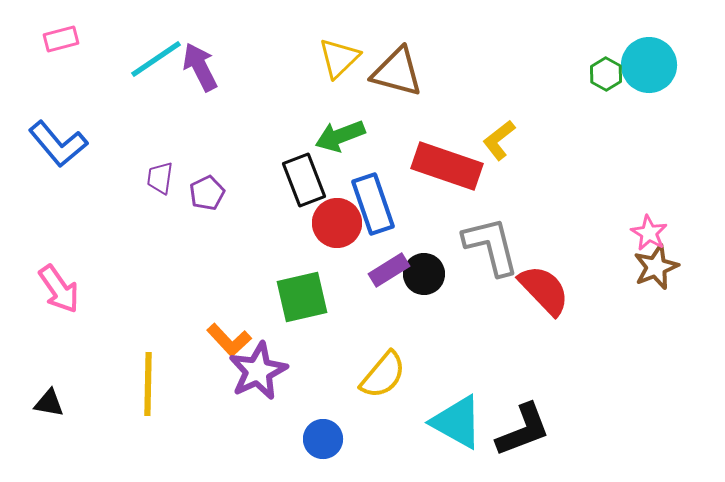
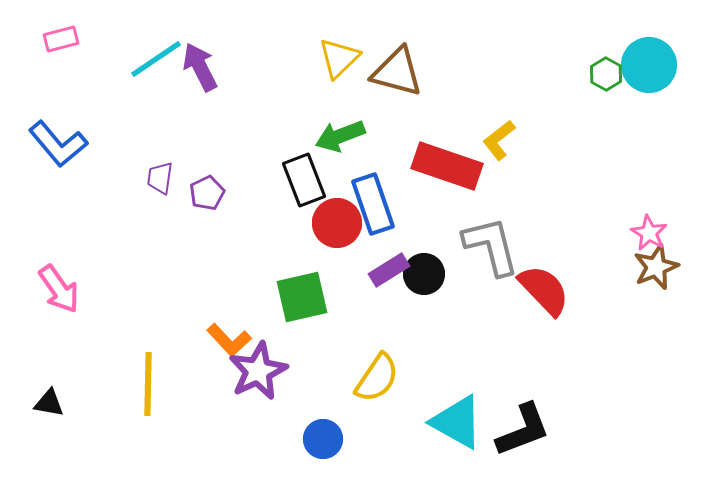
yellow semicircle: moved 6 px left, 3 px down; rotated 6 degrees counterclockwise
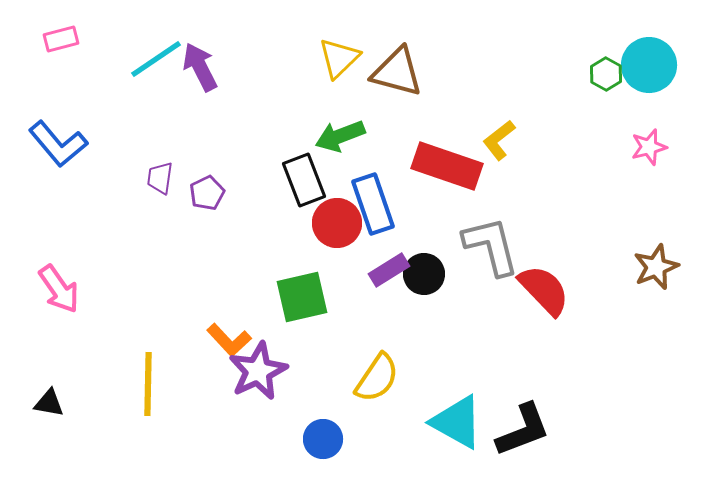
pink star: moved 86 px up; rotated 27 degrees clockwise
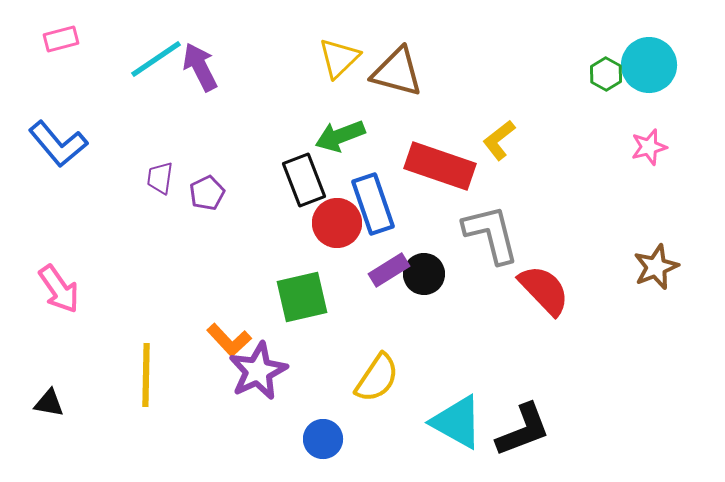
red rectangle: moved 7 px left
gray L-shape: moved 12 px up
yellow line: moved 2 px left, 9 px up
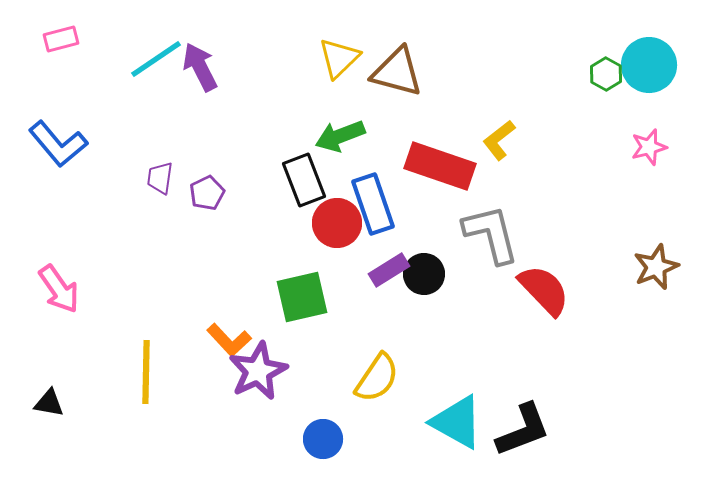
yellow line: moved 3 px up
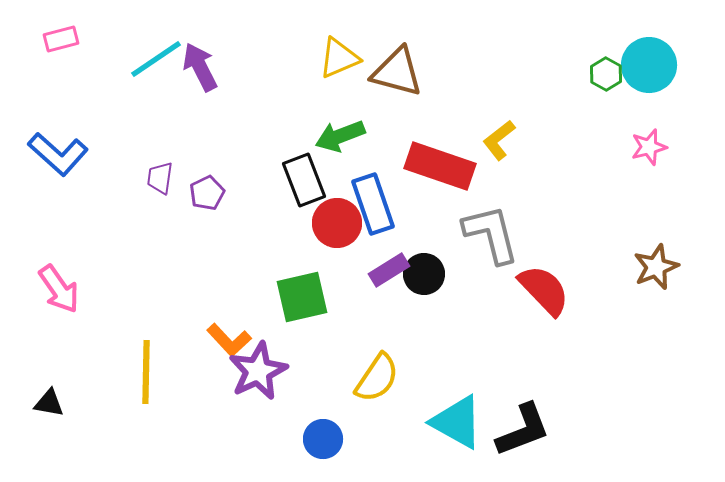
yellow triangle: rotated 21 degrees clockwise
blue L-shape: moved 10 px down; rotated 8 degrees counterclockwise
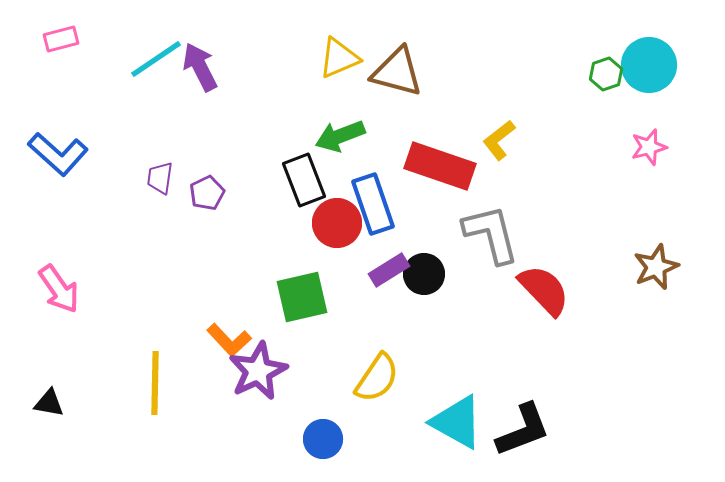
green hexagon: rotated 12 degrees clockwise
yellow line: moved 9 px right, 11 px down
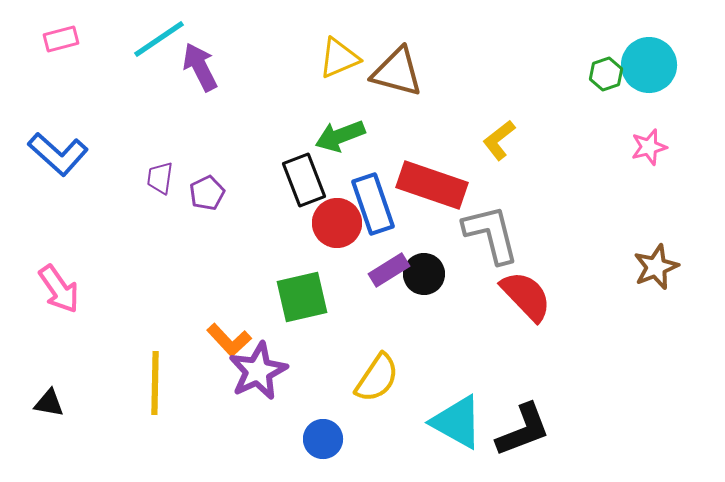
cyan line: moved 3 px right, 20 px up
red rectangle: moved 8 px left, 19 px down
red semicircle: moved 18 px left, 6 px down
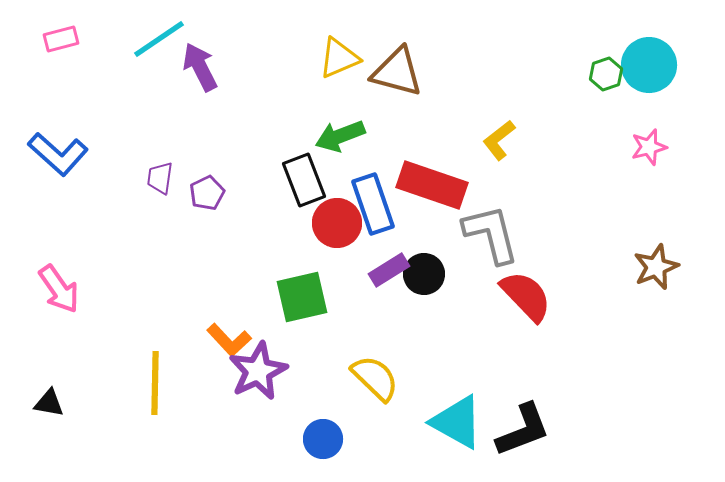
yellow semicircle: moved 2 px left; rotated 80 degrees counterclockwise
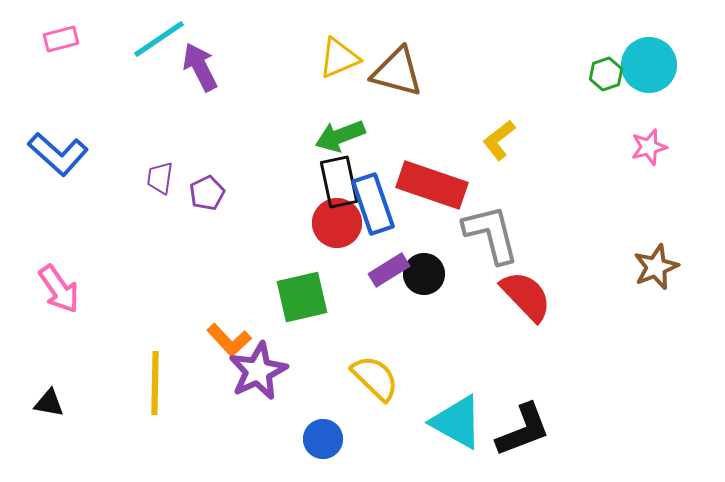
black rectangle: moved 35 px right, 2 px down; rotated 9 degrees clockwise
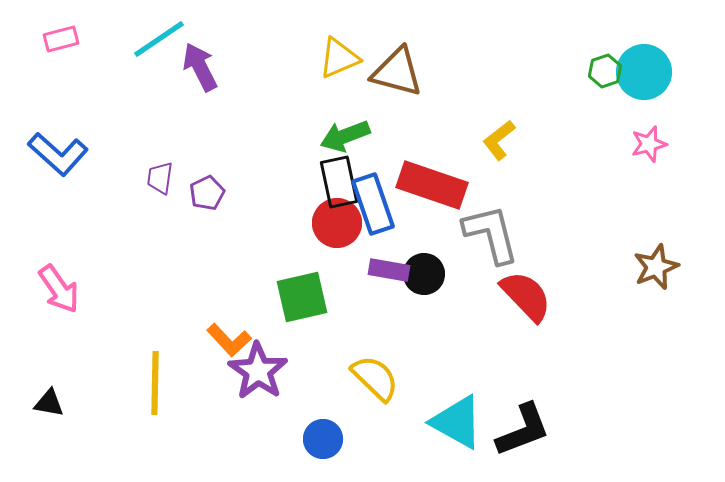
cyan circle: moved 5 px left, 7 px down
green hexagon: moved 1 px left, 3 px up
green arrow: moved 5 px right
pink star: moved 3 px up
purple rectangle: rotated 42 degrees clockwise
purple star: rotated 12 degrees counterclockwise
